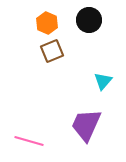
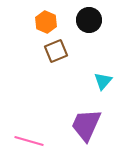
orange hexagon: moved 1 px left, 1 px up
brown square: moved 4 px right
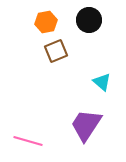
orange hexagon: rotated 25 degrees clockwise
cyan triangle: moved 1 px left, 1 px down; rotated 30 degrees counterclockwise
purple trapezoid: rotated 9 degrees clockwise
pink line: moved 1 px left
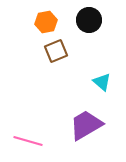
purple trapezoid: rotated 27 degrees clockwise
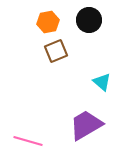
orange hexagon: moved 2 px right
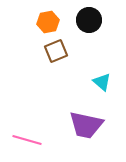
purple trapezoid: rotated 138 degrees counterclockwise
pink line: moved 1 px left, 1 px up
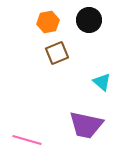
brown square: moved 1 px right, 2 px down
